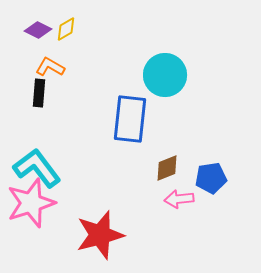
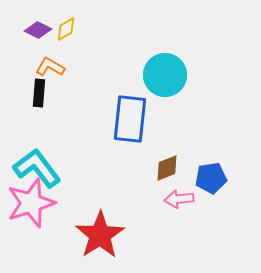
red star: rotated 18 degrees counterclockwise
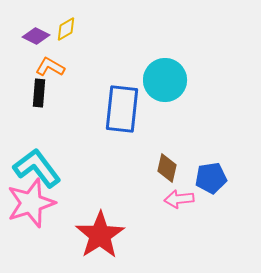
purple diamond: moved 2 px left, 6 px down
cyan circle: moved 5 px down
blue rectangle: moved 8 px left, 10 px up
brown diamond: rotated 56 degrees counterclockwise
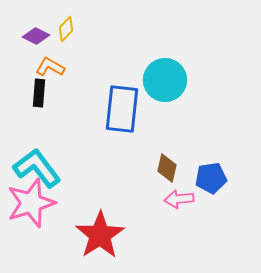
yellow diamond: rotated 15 degrees counterclockwise
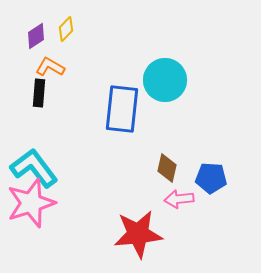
purple diamond: rotated 60 degrees counterclockwise
cyan L-shape: moved 3 px left
blue pentagon: rotated 12 degrees clockwise
red star: moved 38 px right, 1 px up; rotated 27 degrees clockwise
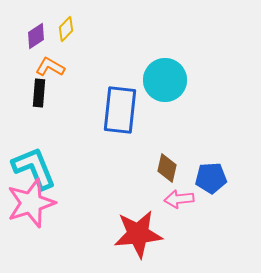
blue rectangle: moved 2 px left, 1 px down
cyan L-shape: rotated 15 degrees clockwise
blue pentagon: rotated 8 degrees counterclockwise
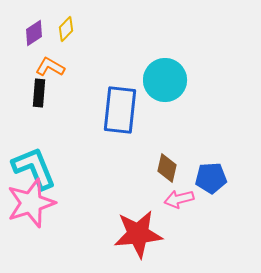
purple diamond: moved 2 px left, 3 px up
pink arrow: rotated 8 degrees counterclockwise
